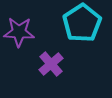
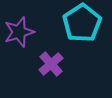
purple star: rotated 20 degrees counterclockwise
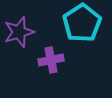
purple cross: moved 4 px up; rotated 30 degrees clockwise
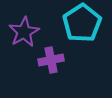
purple star: moved 5 px right; rotated 12 degrees counterclockwise
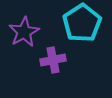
purple cross: moved 2 px right
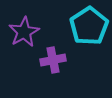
cyan pentagon: moved 7 px right, 3 px down
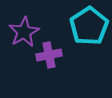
purple cross: moved 4 px left, 5 px up
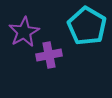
cyan pentagon: moved 2 px left; rotated 9 degrees counterclockwise
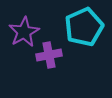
cyan pentagon: moved 3 px left, 1 px down; rotated 18 degrees clockwise
